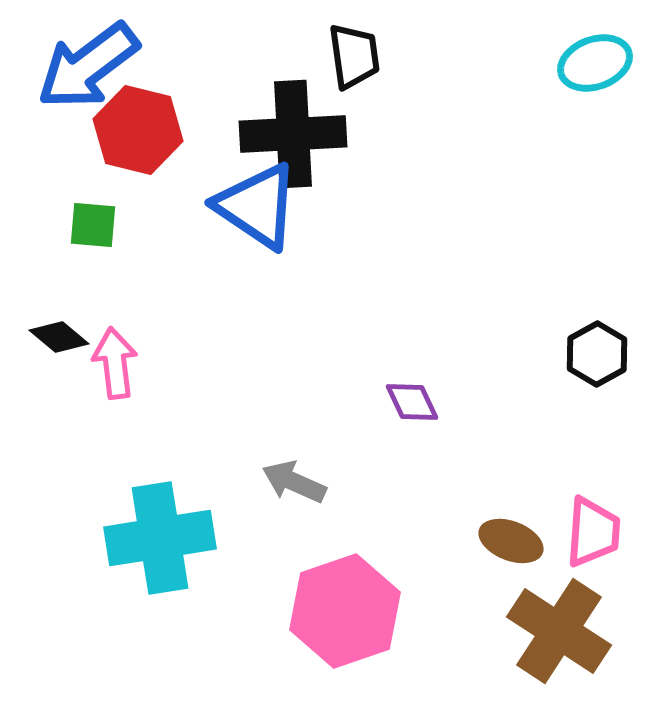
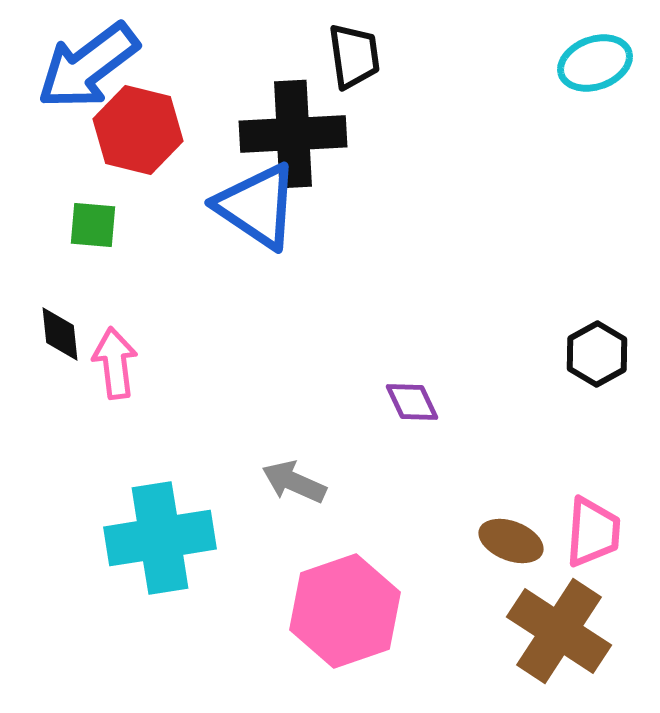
black diamond: moved 1 px right, 3 px up; rotated 44 degrees clockwise
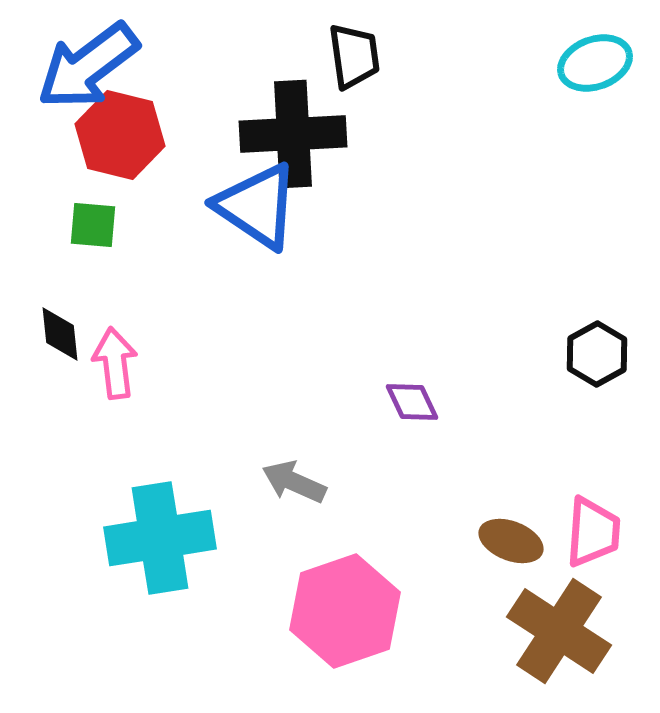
red hexagon: moved 18 px left, 5 px down
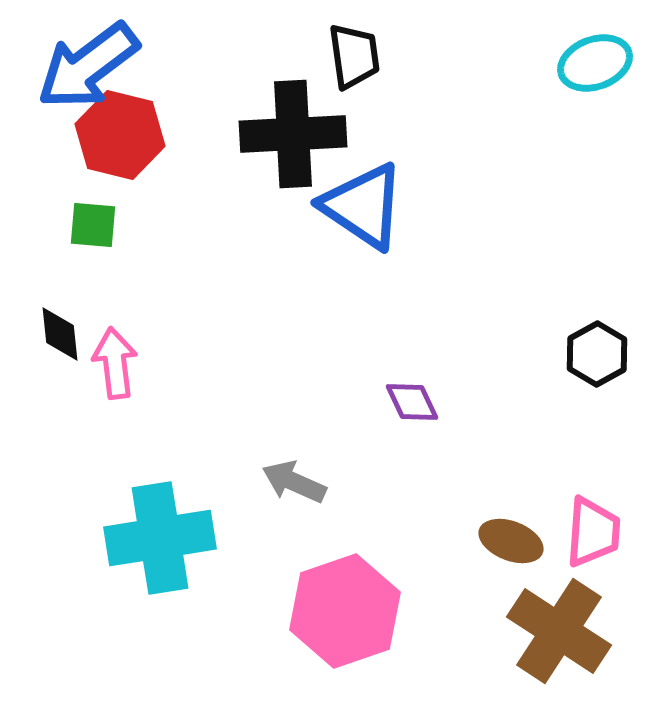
blue triangle: moved 106 px right
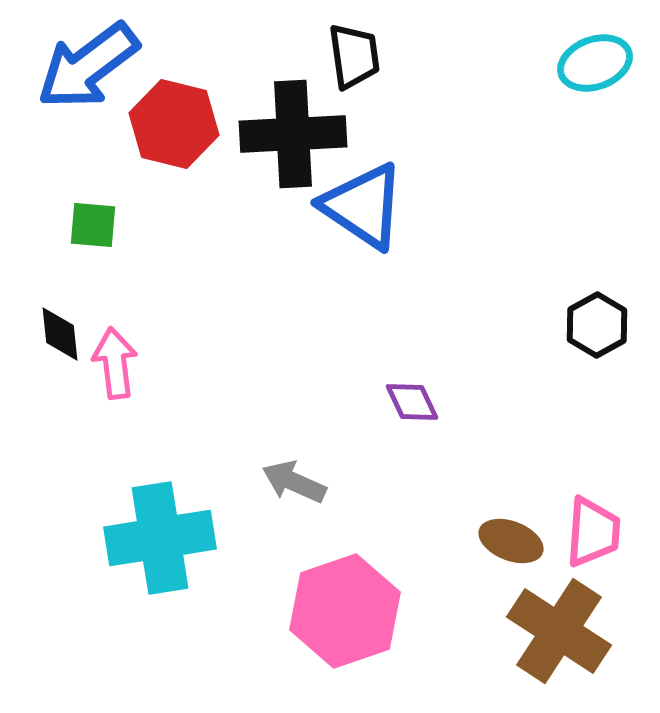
red hexagon: moved 54 px right, 11 px up
black hexagon: moved 29 px up
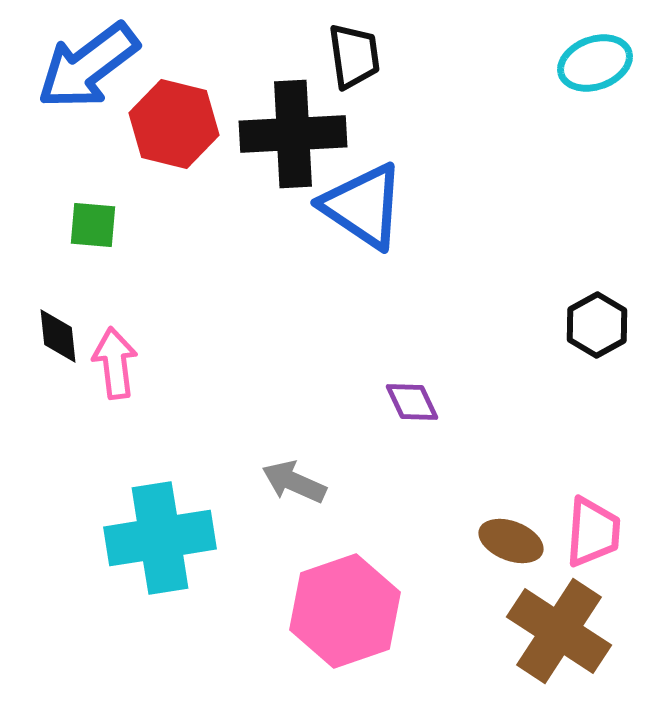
black diamond: moved 2 px left, 2 px down
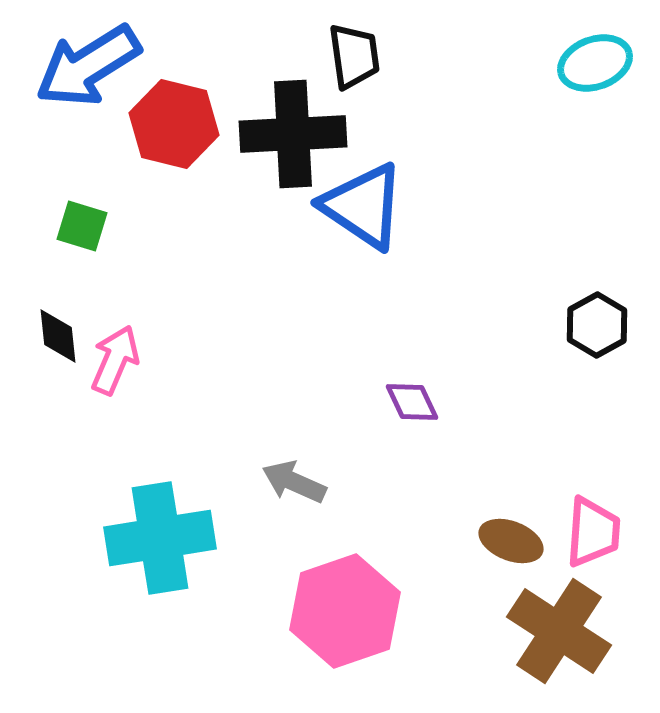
blue arrow: rotated 5 degrees clockwise
green square: moved 11 px left, 1 px down; rotated 12 degrees clockwise
pink arrow: moved 3 px up; rotated 30 degrees clockwise
